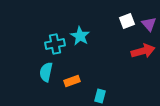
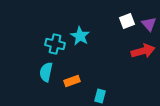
cyan cross: rotated 24 degrees clockwise
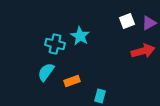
purple triangle: moved 1 px up; rotated 42 degrees clockwise
cyan semicircle: rotated 24 degrees clockwise
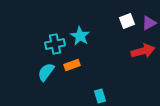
cyan cross: rotated 24 degrees counterclockwise
orange rectangle: moved 16 px up
cyan rectangle: rotated 32 degrees counterclockwise
